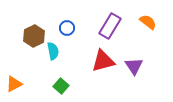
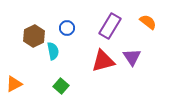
purple triangle: moved 2 px left, 9 px up
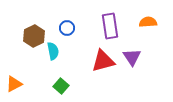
orange semicircle: rotated 42 degrees counterclockwise
purple rectangle: rotated 40 degrees counterclockwise
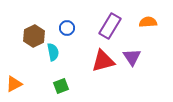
purple rectangle: rotated 40 degrees clockwise
cyan semicircle: moved 1 px down
green square: rotated 28 degrees clockwise
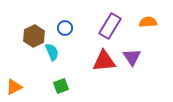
blue circle: moved 2 px left
cyan semicircle: moved 1 px left; rotated 12 degrees counterclockwise
red triangle: moved 1 px right; rotated 10 degrees clockwise
orange triangle: moved 3 px down
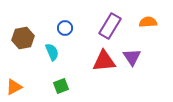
brown hexagon: moved 11 px left, 2 px down; rotated 15 degrees clockwise
